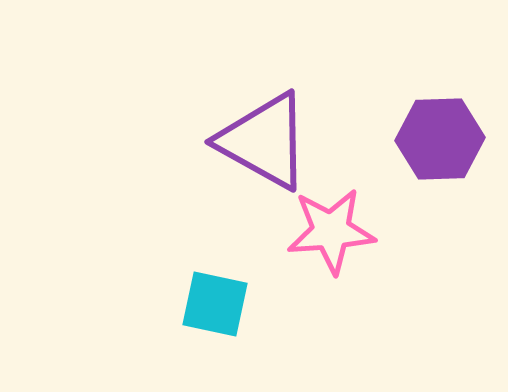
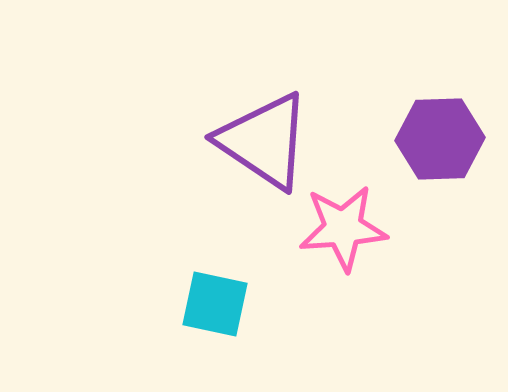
purple triangle: rotated 5 degrees clockwise
pink star: moved 12 px right, 3 px up
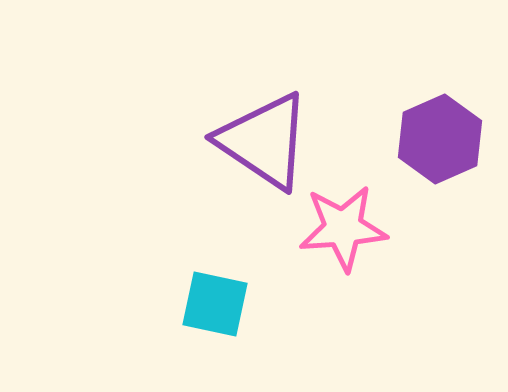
purple hexagon: rotated 22 degrees counterclockwise
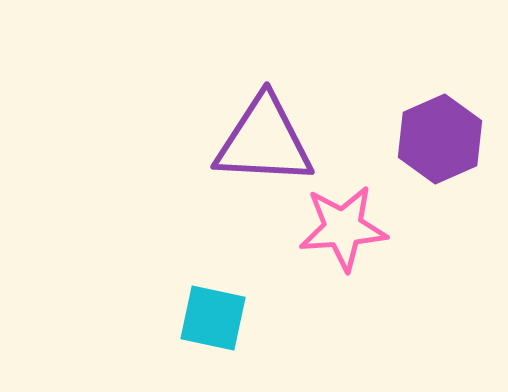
purple triangle: rotated 31 degrees counterclockwise
cyan square: moved 2 px left, 14 px down
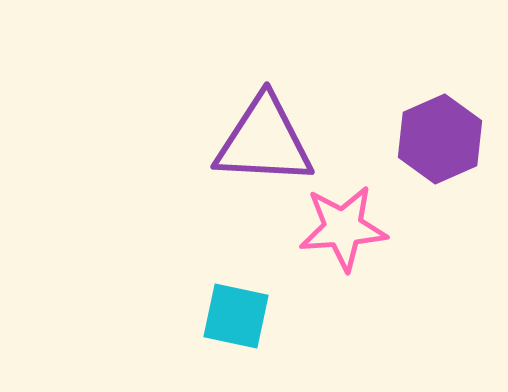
cyan square: moved 23 px right, 2 px up
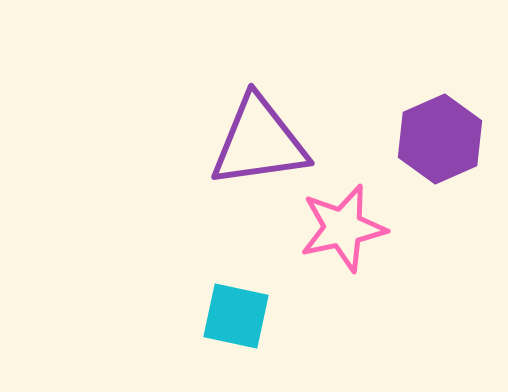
purple triangle: moved 5 px left, 1 px down; rotated 11 degrees counterclockwise
pink star: rotated 8 degrees counterclockwise
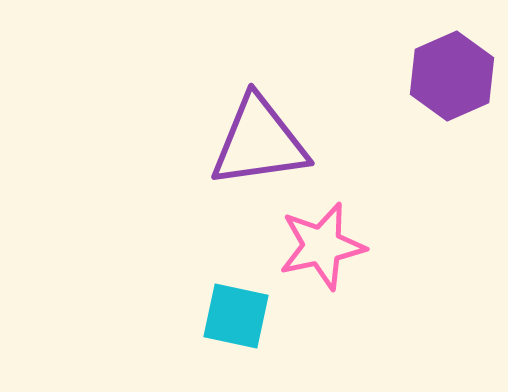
purple hexagon: moved 12 px right, 63 px up
pink star: moved 21 px left, 18 px down
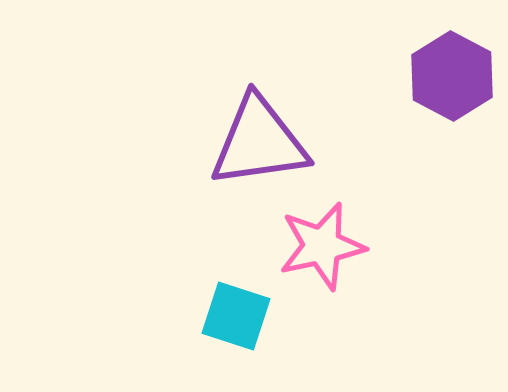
purple hexagon: rotated 8 degrees counterclockwise
cyan square: rotated 6 degrees clockwise
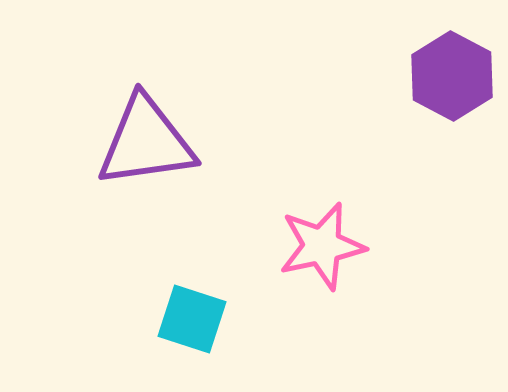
purple triangle: moved 113 px left
cyan square: moved 44 px left, 3 px down
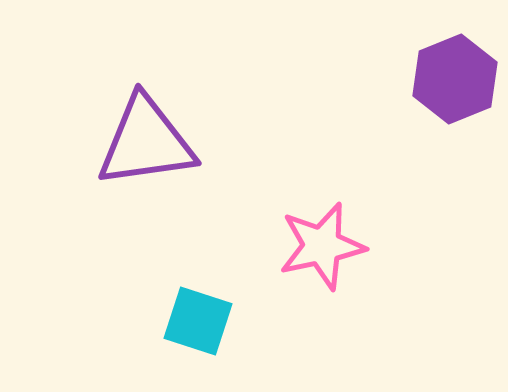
purple hexagon: moved 3 px right, 3 px down; rotated 10 degrees clockwise
cyan square: moved 6 px right, 2 px down
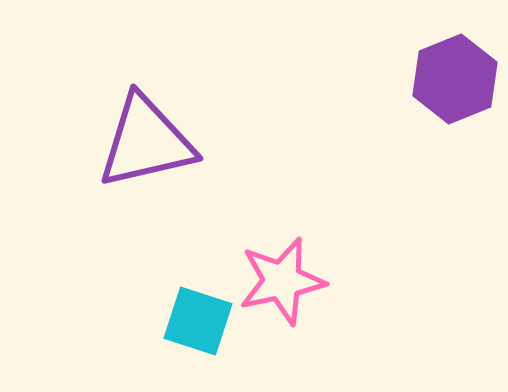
purple triangle: rotated 5 degrees counterclockwise
pink star: moved 40 px left, 35 px down
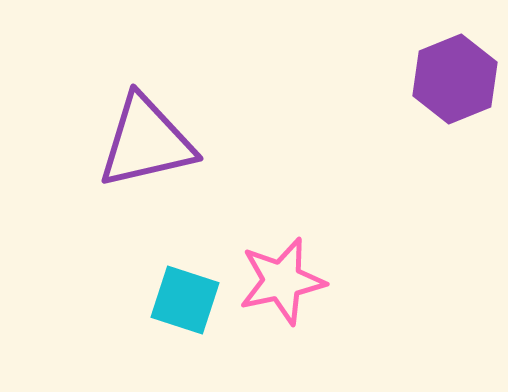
cyan square: moved 13 px left, 21 px up
